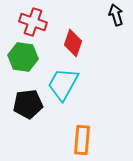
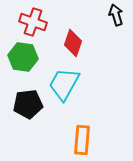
cyan trapezoid: moved 1 px right
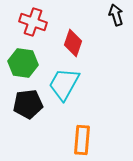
green hexagon: moved 6 px down
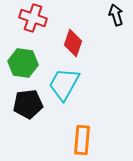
red cross: moved 4 px up
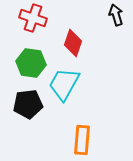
green hexagon: moved 8 px right
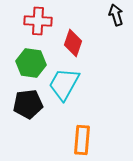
red cross: moved 5 px right, 3 px down; rotated 16 degrees counterclockwise
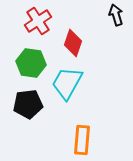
red cross: rotated 36 degrees counterclockwise
cyan trapezoid: moved 3 px right, 1 px up
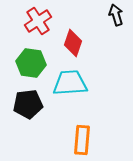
cyan trapezoid: moved 3 px right; rotated 57 degrees clockwise
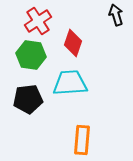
green hexagon: moved 8 px up
black pentagon: moved 5 px up
